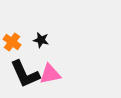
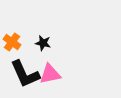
black star: moved 2 px right, 3 px down
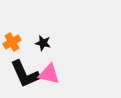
orange cross: rotated 24 degrees clockwise
pink triangle: moved 1 px left; rotated 25 degrees clockwise
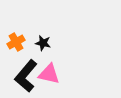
orange cross: moved 4 px right
black L-shape: moved 1 px right, 2 px down; rotated 64 degrees clockwise
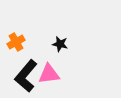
black star: moved 17 px right, 1 px down
pink triangle: rotated 20 degrees counterclockwise
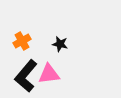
orange cross: moved 6 px right, 1 px up
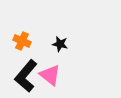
orange cross: rotated 36 degrees counterclockwise
pink triangle: moved 1 px right, 1 px down; rotated 45 degrees clockwise
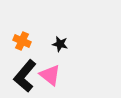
black L-shape: moved 1 px left
